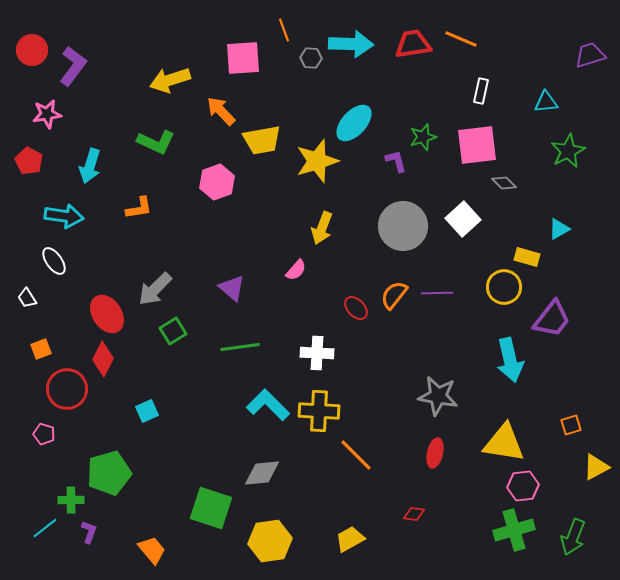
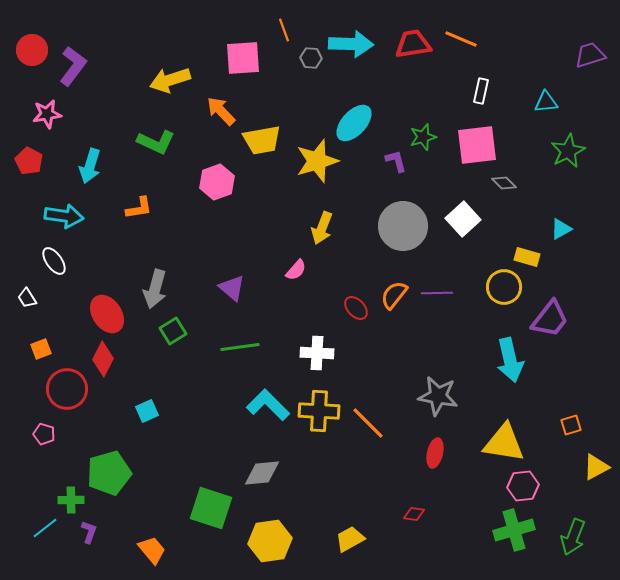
cyan triangle at (559, 229): moved 2 px right
gray arrow at (155, 289): rotated 30 degrees counterclockwise
purple trapezoid at (552, 319): moved 2 px left
orange line at (356, 455): moved 12 px right, 32 px up
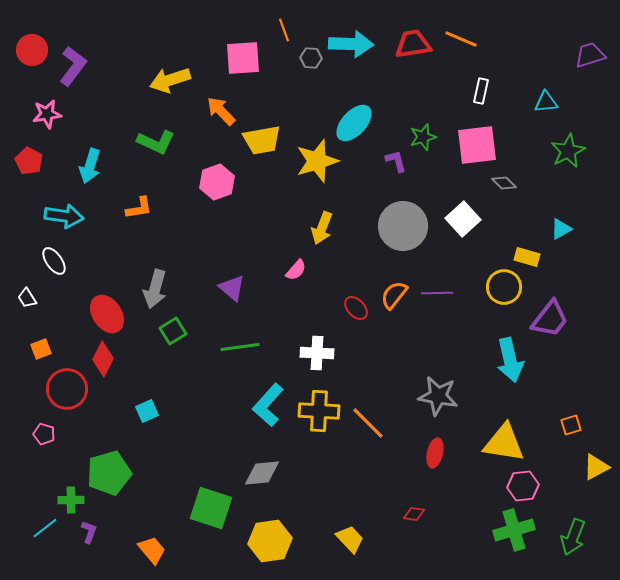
cyan L-shape at (268, 405): rotated 93 degrees counterclockwise
yellow trapezoid at (350, 539): rotated 76 degrees clockwise
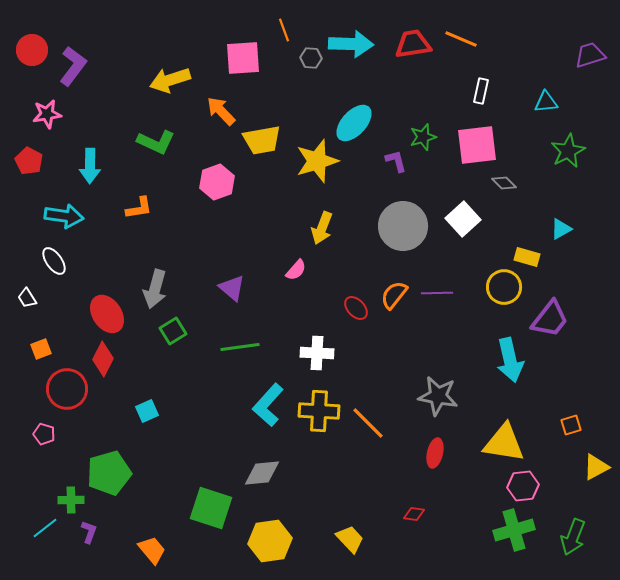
cyan arrow at (90, 166): rotated 16 degrees counterclockwise
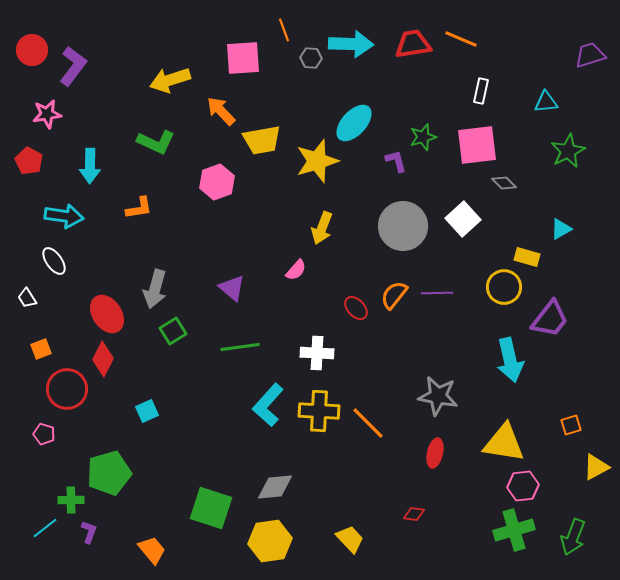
gray diamond at (262, 473): moved 13 px right, 14 px down
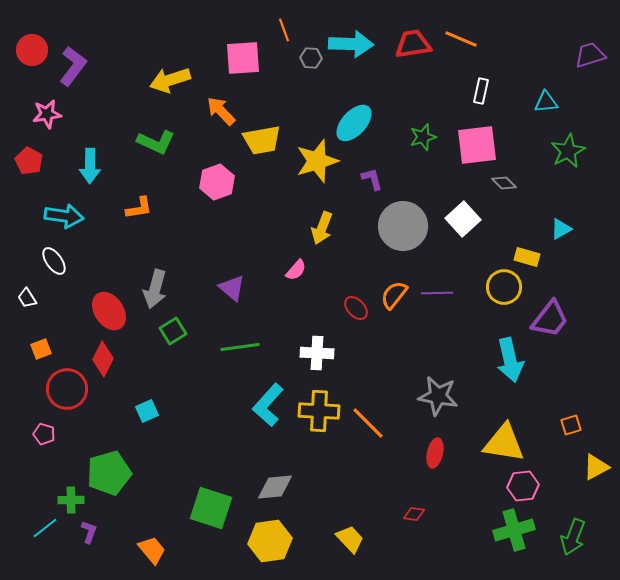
purple L-shape at (396, 161): moved 24 px left, 18 px down
red ellipse at (107, 314): moved 2 px right, 3 px up
